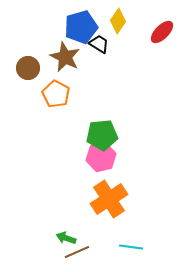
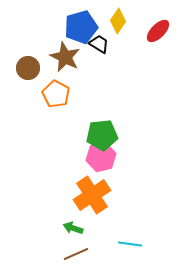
red ellipse: moved 4 px left, 1 px up
orange cross: moved 17 px left, 4 px up
green arrow: moved 7 px right, 10 px up
cyan line: moved 1 px left, 3 px up
brown line: moved 1 px left, 2 px down
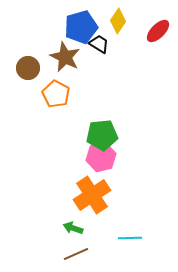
cyan line: moved 6 px up; rotated 10 degrees counterclockwise
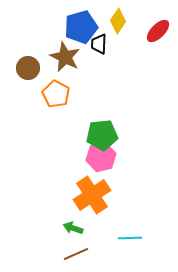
black trapezoid: rotated 120 degrees counterclockwise
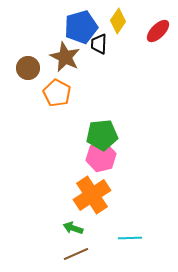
orange pentagon: moved 1 px right, 1 px up
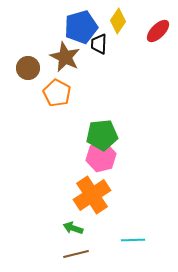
cyan line: moved 3 px right, 2 px down
brown line: rotated 10 degrees clockwise
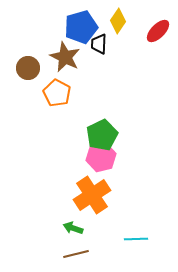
green pentagon: rotated 20 degrees counterclockwise
cyan line: moved 3 px right, 1 px up
